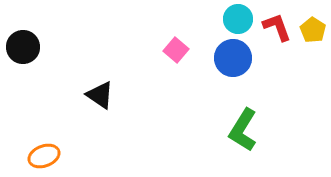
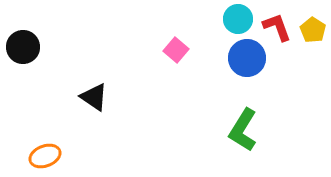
blue circle: moved 14 px right
black triangle: moved 6 px left, 2 px down
orange ellipse: moved 1 px right
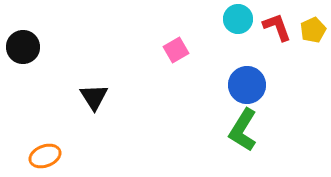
yellow pentagon: rotated 15 degrees clockwise
pink square: rotated 20 degrees clockwise
blue circle: moved 27 px down
black triangle: rotated 24 degrees clockwise
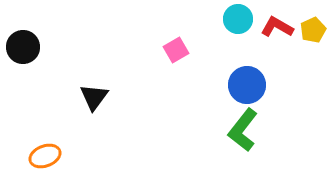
red L-shape: rotated 40 degrees counterclockwise
black triangle: rotated 8 degrees clockwise
green L-shape: rotated 6 degrees clockwise
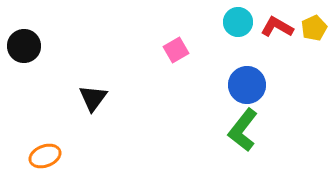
cyan circle: moved 3 px down
yellow pentagon: moved 1 px right, 2 px up
black circle: moved 1 px right, 1 px up
black triangle: moved 1 px left, 1 px down
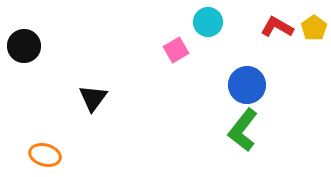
cyan circle: moved 30 px left
yellow pentagon: rotated 10 degrees counterclockwise
orange ellipse: moved 1 px up; rotated 36 degrees clockwise
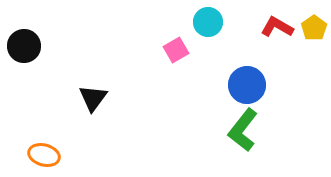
orange ellipse: moved 1 px left
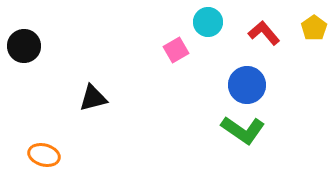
red L-shape: moved 13 px left, 6 px down; rotated 20 degrees clockwise
black triangle: rotated 40 degrees clockwise
green L-shape: rotated 93 degrees counterclockwise
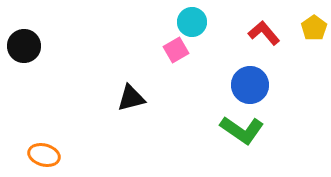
cyan circle: moved 16 px left
blue circle: moved 3 px right
black triangle: moved 38 px right
green L-shape: moved 1 px left
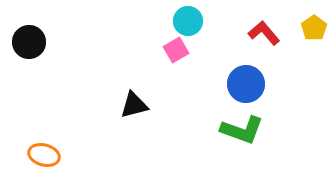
cyan circle: moved 4 px left, 1 px up
black circle: moved 5 px right, 4 px up
blue circle: moved 4 px left, 1 px up
black triangle: moved 3 px right, 7 px down
green L-shape: rotated 15 degrees counterclockwise
